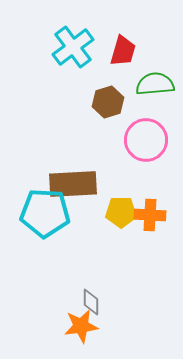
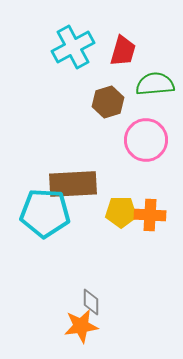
cyan cross: rotated 9 degrees clockwise
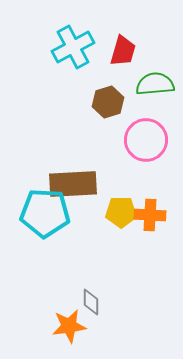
orange star: moved 12 px left
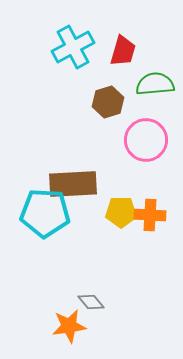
gray diamond: rotated 40 degrees counterclockwise
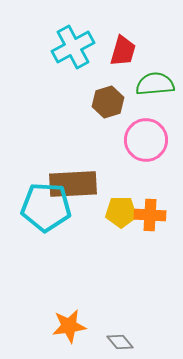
cyan pentagon: moved 1 px right, 6 px up
gray diamond: moved 29 px right, 40 px down
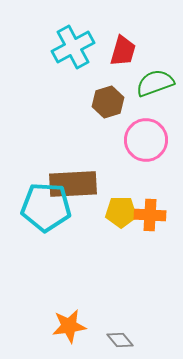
green semicircle: moved 1 px up; rotated 15 degrees counterclockwise
gray diamond: moved 2 px up
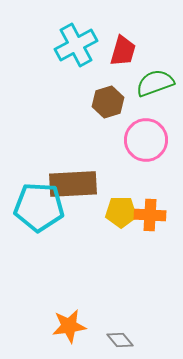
cyan cross: moved 3 px right, 2 px up
cyan pentagon: moved 7 px left
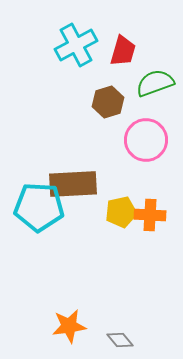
yellow pentagon: rotated 12 degrees counterclockwise
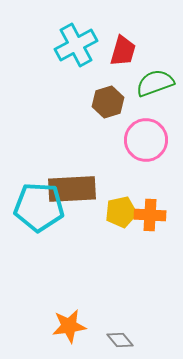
brown rectangle: moved 1 px left, 5 px down
